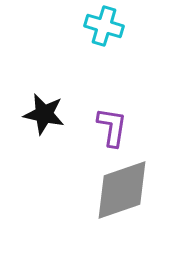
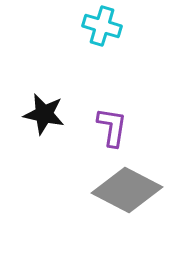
cyan cross: moved 2 px left
gray diamond: moved 5 px right; rotated 46 degrees clockwise
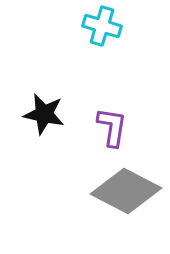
gray diamond: moved 1 px left, 1 px down
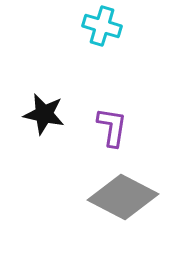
gray diamond: moved 3 px left, 6 px down
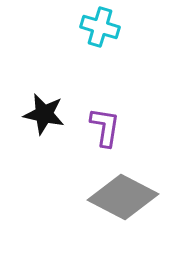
cyan cross: moved 2 px left, 1 px down
purple L-shape: moved 7 px left
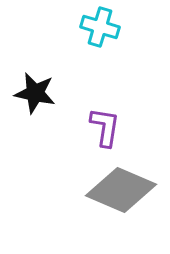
black star: moved 9 px left, 21 px up
gray diamond: moved 2 px left, 7 px up; rotated 4 degrees counterclockwise
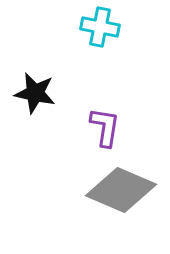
cyan cross: rotated 6 degrees counterclockwise
